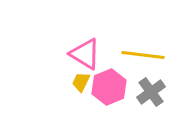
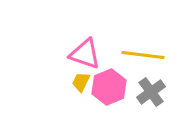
pink triangle: rotated 12 degrees counterclockwise
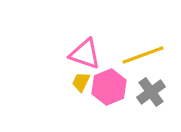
yellow line: rotated 27 degrees counterclockwise
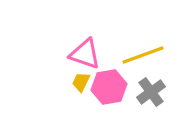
pink hexagon: rotated 12 degrees clockwise
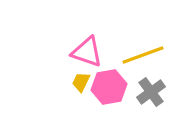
pink triangle: moved 2 px right, 2 px up
